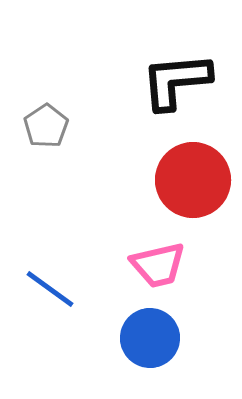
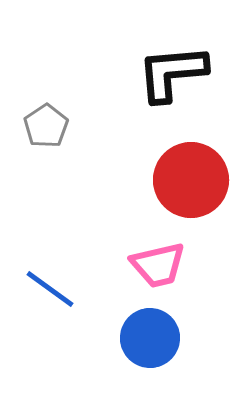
black L-shape: moved 4 px left, 8 px up
red circle: moved 2 px left
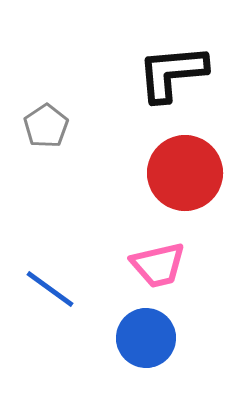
red circle: moved 6 px left, 7 px up
blue circle: moved 4 px left
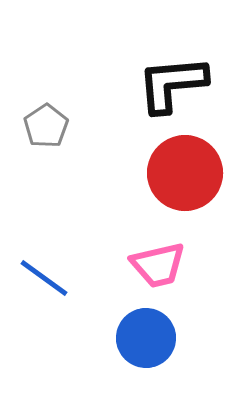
black L-shape: moved 11 px down
blue line: moved 6 px left, 11 px up
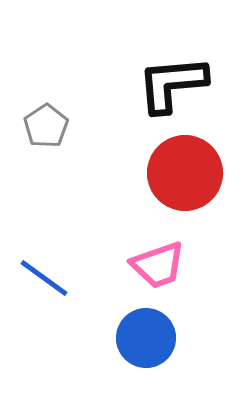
pink trapezoid: rotated 6 degrees counterclockwise
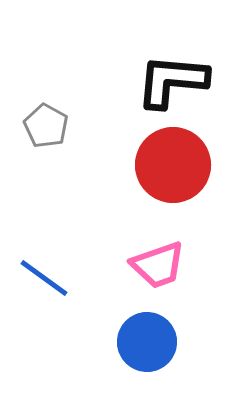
black L-shape: moved 3 px up; rotated 10 degrees clockwise
gray pentagon: rotated 9 degrees counterclockwise
red circle: moved 12 px left, 8 px up
blue circle: moved 1 px right, 4 px down
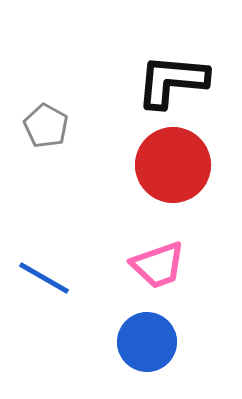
blue line: rotated 6 degrees counterclockwise
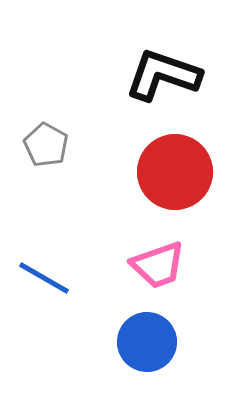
black L-shape: moved 9 px left, 6 px up; rotated 14 degrees clockwise
gray pentagon: moved 19 px down
red circle: moved 2 px right, 7 px down
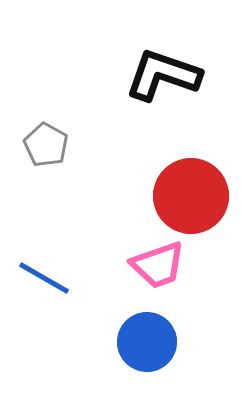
red circle: moved 16 px right, 24 px down
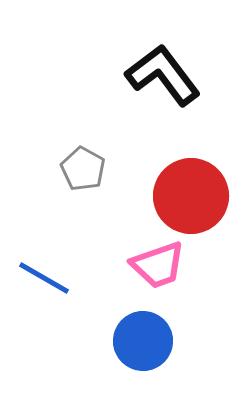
black L-shape: rotated 34 degrees clockwise
gray pentagon: moved 37 px right, 24 px down
blue circle: moved 4 px left, 1 px up
